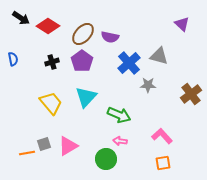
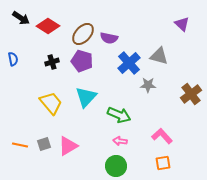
purple semicircle: moved 1 px left, 1 px down
purple pentagon: rotated 20 degrees counterclockwise
orange line: moved 7 px left, 8 px up; rotated 21 degrees clockwise
green circle: moved 10 px right, 7 px down
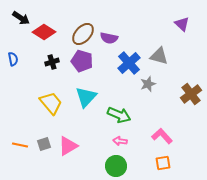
red diamond: moved 4 px left, 6 px down
gray star: moved 1 px up; rotated 21 degrees counterclockwise
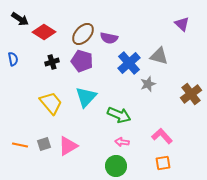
black arrow: moved 1 px left, 1 px down
pink arrow: moved 2 px right, 1 px down
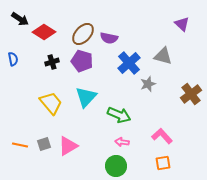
gray triangle: moved 4 px right
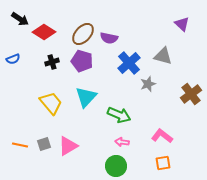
blue semicircle: rotated 80 degrees clockwise
pink L-shape: rotated 10 degrees counterclockwise
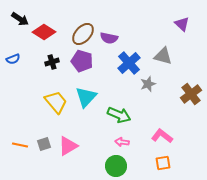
yellow trapezoid: moved 5 px right, 1 px up
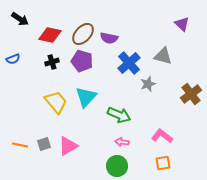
red diamond: moved 6 px right, 3 px down; rotated 20 degrees counterclockwise
green circle: moved 1 px right
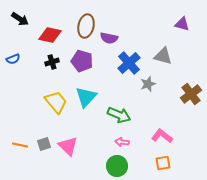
purple triangle: rotated 28 degrees counterclockwise
brown ellipse: moved 3 px right, 8 px up; rotated 30 degrees counterclockwise
pink triangle: rotated 45 degrees counterclockwise
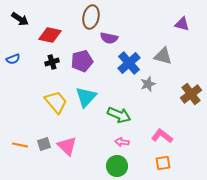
brown ellipse: moved 5 px right, 9 px up
purple pentagon: rotated 30 degrees counterclockwise
pink triangle: moved 1 px left
